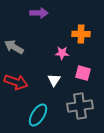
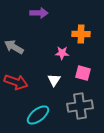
cyan ellipse: rotated 20 degrees clockwise
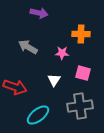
purple arrow: rotated 12 degrees clockwise
gray arrow: moved 14 px right
red arrow: moved 1 px left, 5 px down
